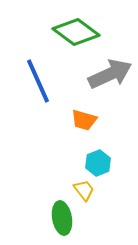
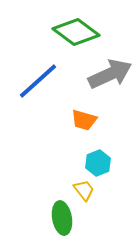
blue line: rotated 72 degrees clockwise
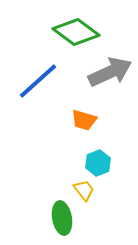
gray arrow: moved 2 px up
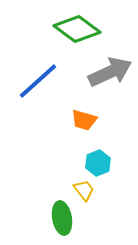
green diamond: moved 1 px right, 3 px up
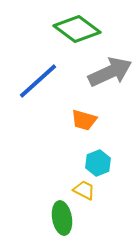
yellow trapezoid: rotated 25 degrees counterclockwise
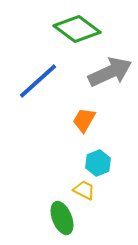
orange trapezoid: rotated 104 degrees clockwise
green ellipse: rotated 12 degrees counterclockwise
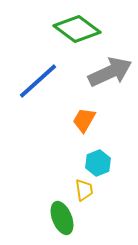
yellow trapezoid: rotated 55 degrees clockwise
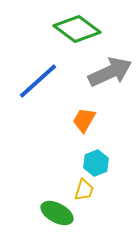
cyan hexagon: moved 2 px left
yellow trapezoid: rotated 25 degrees clockwise
green ellipse: moved 5 px left, 5 px up; rotated 40 degrees counterclockwise
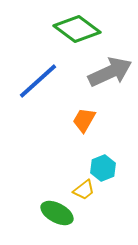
cyan hexagon: moved 7 px right, 5 px down
yellow trapezoid: rotated 35 degrees clockwise
